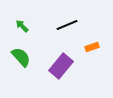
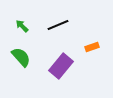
black line: moved 9 px left
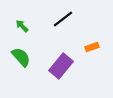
black line: moved 5 px right, 6 px up; rotated 15 degrees counterclockwise
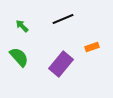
black line: rotated 15 degrees clockwise
green semicircle: moved 2 px left
purple rectangle: moved 2 px up
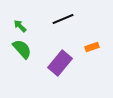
green arrow: moved 2 px left
green semicircle: moved 3 px right, 8 px up
purple rectangle: moved 1 px left, 1 px up
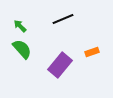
orange rectangle: moved 5 px down
purple rectangle: moved 2 px down
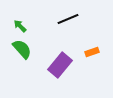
black line: moved 5 px right
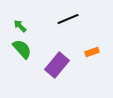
purple rectangle: moved 3 px left
